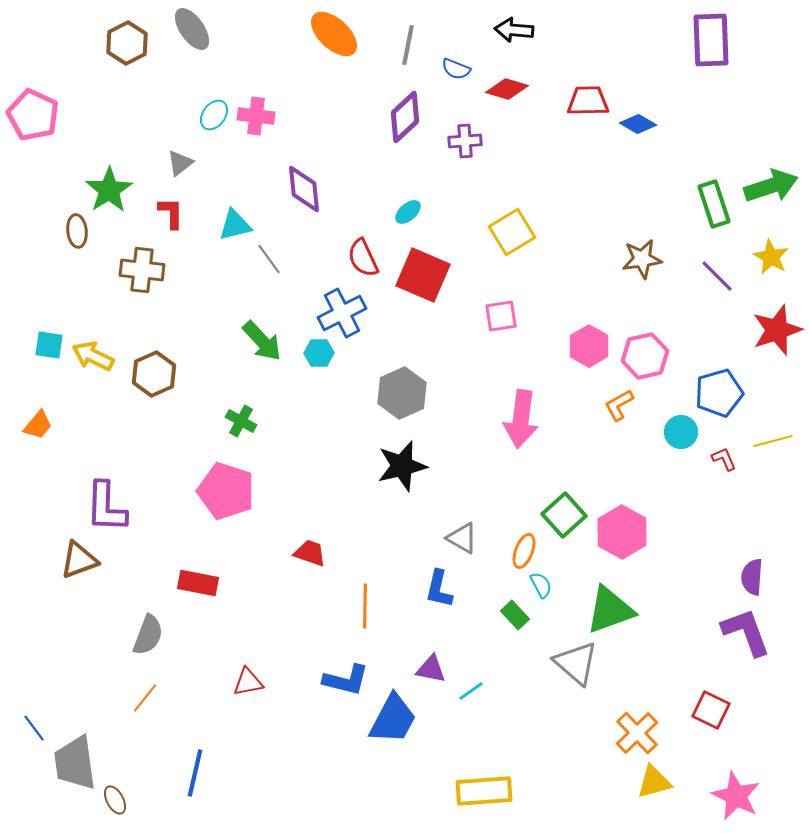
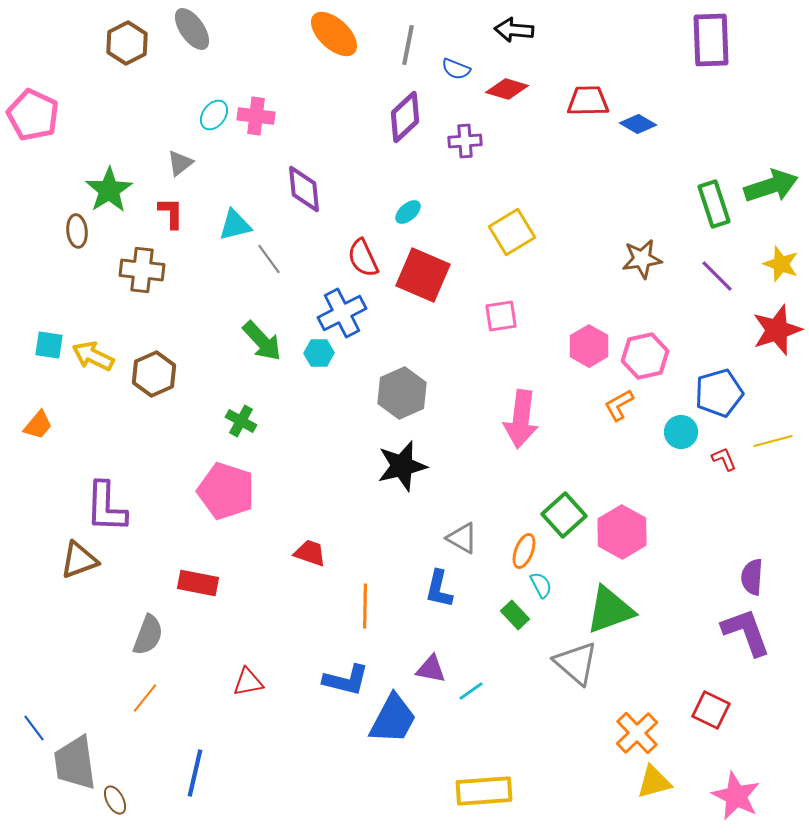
yellow star at (771, 257): moved 10 px right, 7 px down; rotated 9 degrees counterclockwise
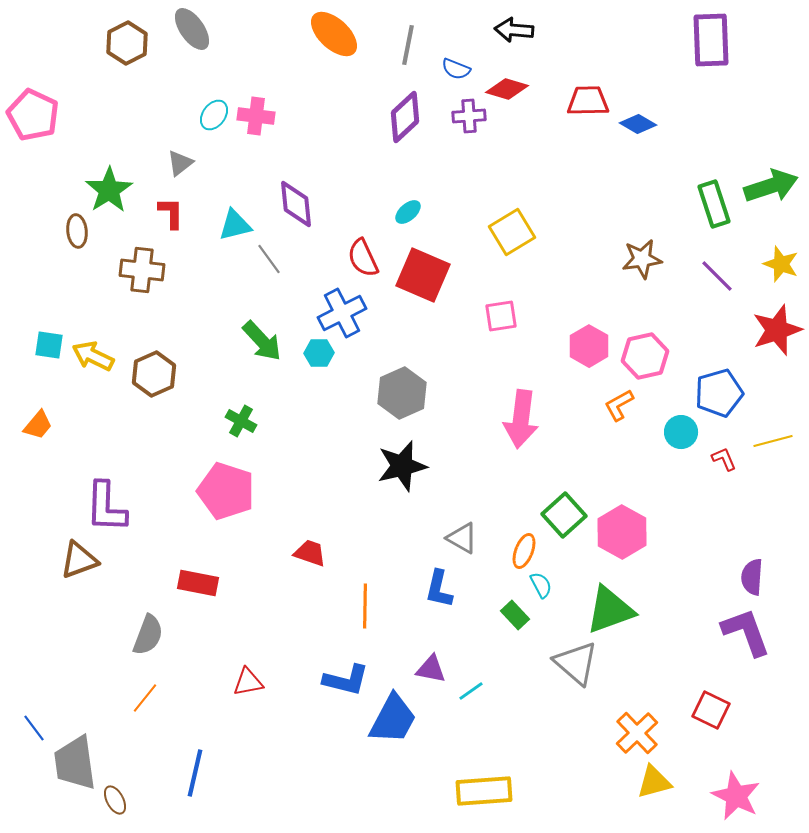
purple cross at (465, 141): moved 4 px right, 25 px up
purple diamond at (304, 189): moved 8 px left, 15 px down
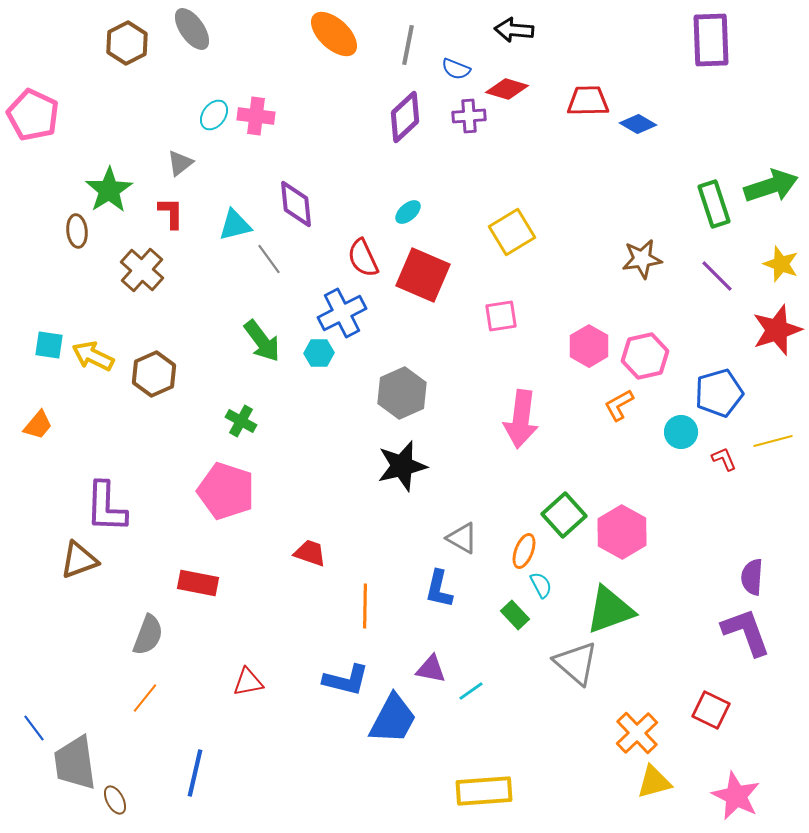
brown cross at (142, 270): rotated 36 degrees clockwise
green arrow at (262, 341): rotated 6 degrees clockwise
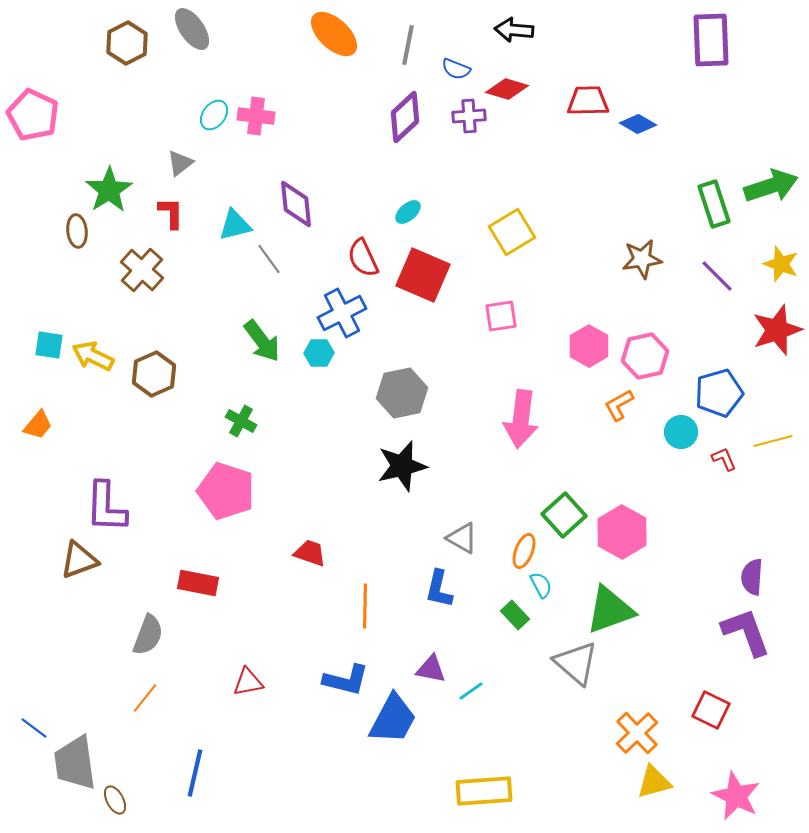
gray hexagon at (402, 393): rotated 12 degrees clockwise
blue line at (34, 728): rotated 16 degrees counterclockwise
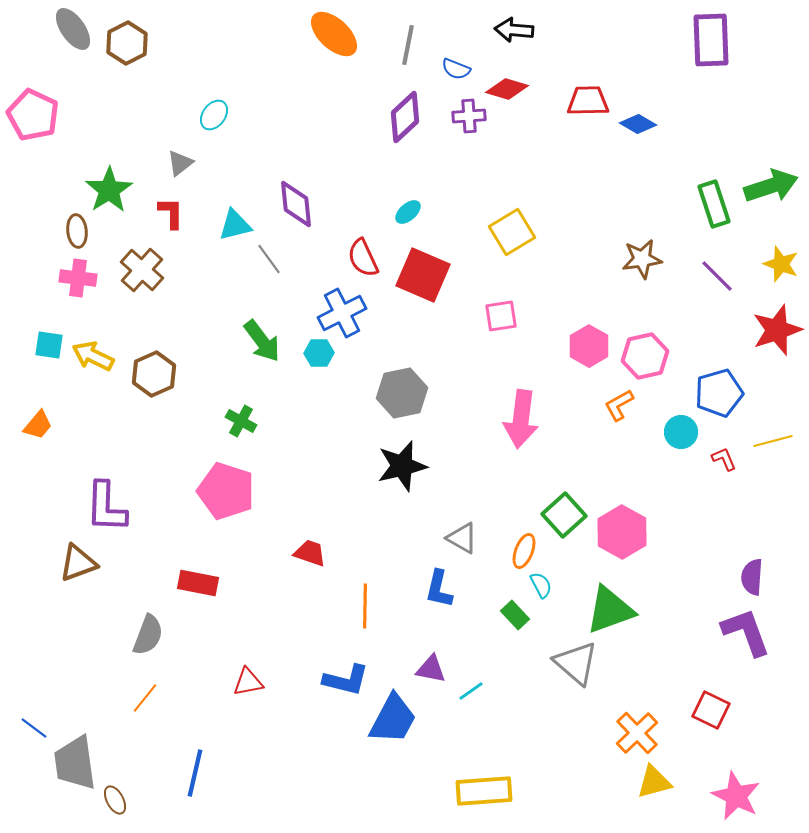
gray ellipse at (192, 29): moved 119 px left
pink cross at (256, 116): moved 178 px left, 162 px down
brown triangle at (79, 560): moved 1 px left, 3 px down
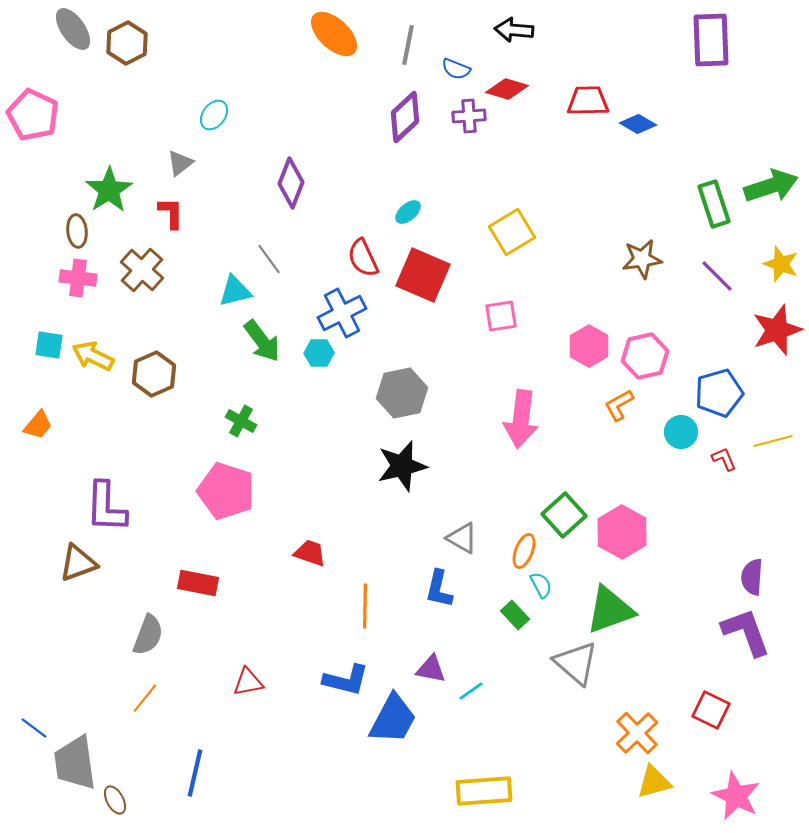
purple diamond at (296, 204): moved 5 px left, 21 px up; rotated 27 degrees clockwise
cyan triangle at (235, 225): moved 66 px down
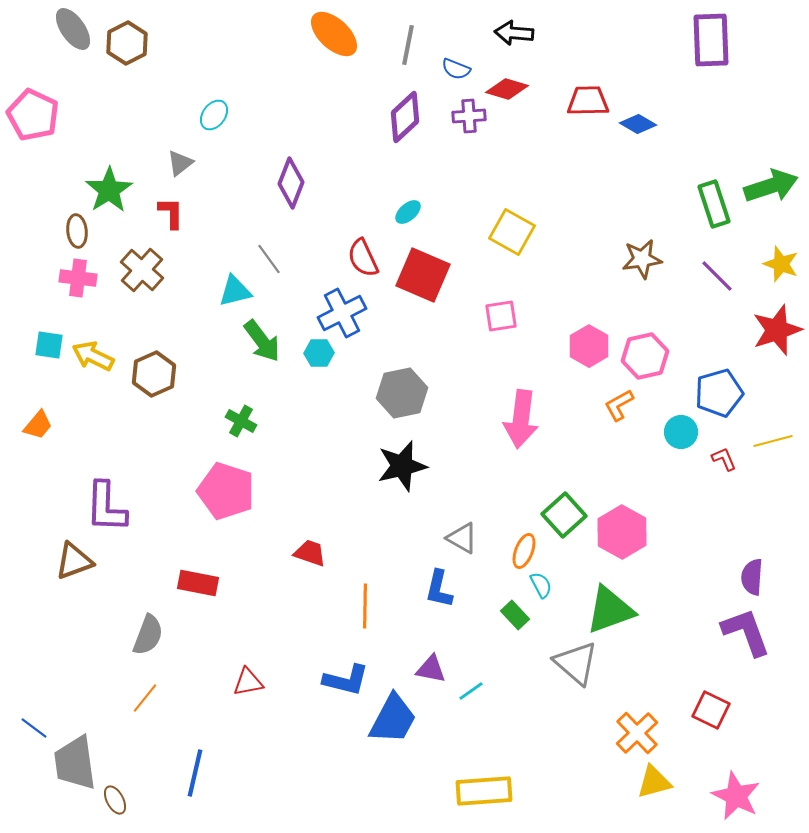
black arrow at (514, 30): moved 3 px down
yellow square at (512, 232): rotated 30 degrees counterclockwise
brown triangle at (78, 563): moved 4 px left, 2 px up
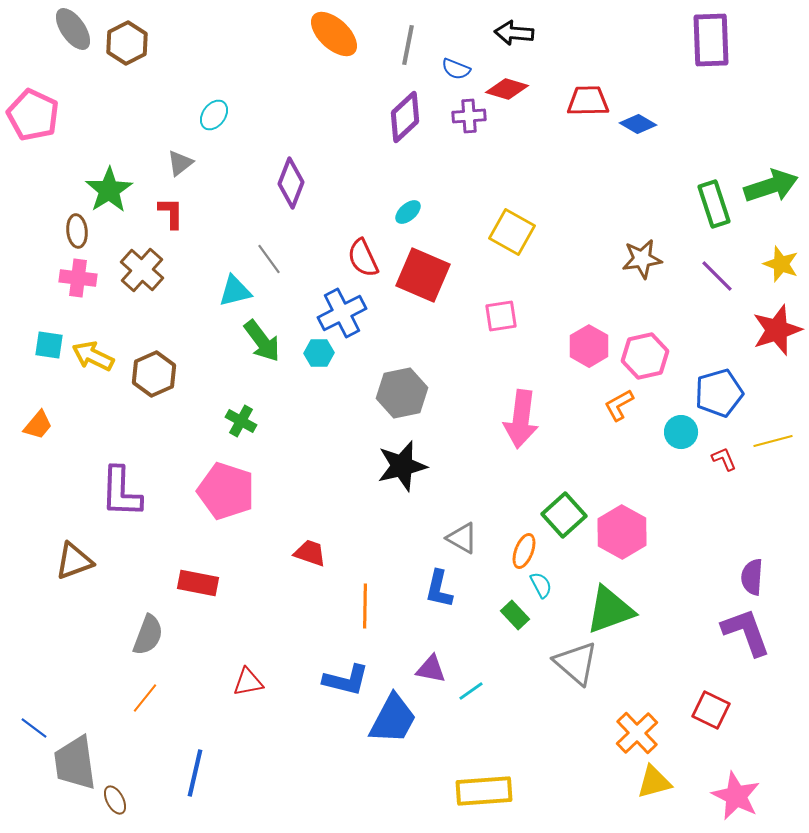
purple L-shape at (106, 507): moved 15 px right, 15 px up
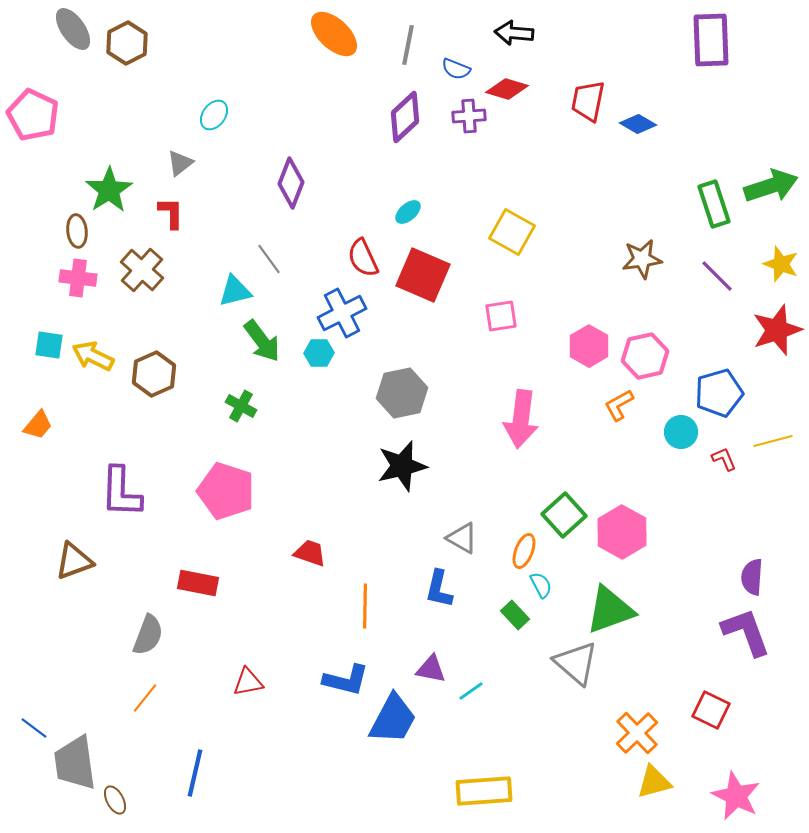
red trapezoid at (588, 101): rotated 78 degrees counterclockwise
green cross at (241, 421): moved 15 px up
